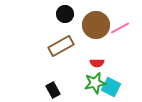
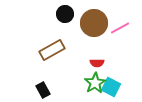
brown circle: moved 2 px left, 2 px up
brown rectangle: moved 9 px left, 4 px down
green star: rotated 20 degrees counterclockwise
black rectangle: moved 10 px left
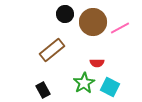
brown circle: moved 1 px left, 1 px up
brown rectangle: rotated 10 degrees counterclockwise
green star: moved 11 px left
cyan square: moved 1 px left
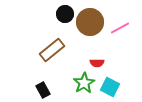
brown circle: moved 3 px left
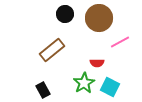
brown circle: moved 9 px right, 4 px up
pink line: moved 14 px down
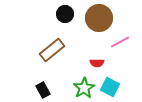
green star: moved 5 px down
